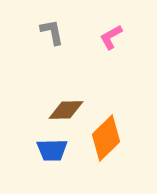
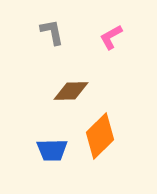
brown diamond: moved 5 px right, 19 px up
orange diamond: moved 6 px left, 2 px up
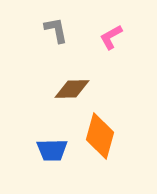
gray L-shape: moved 4 px right, 2 px up
brown diamond: moved 1 px right, 2 px up
orange diamond: rotated 30 degrees counterclockwise
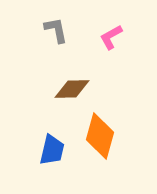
blue trapezoid: rotated 76 degrees counterclockwise
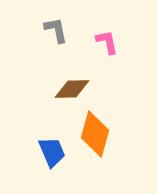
pink L-shape: moved 4 px left, 5 px down; rotated 108 degrees clockwise
orange diamond: moved 5 px left, 2 px up
blue trapezoid: moved 2 px down; rotated 36 degrees counterclockwise
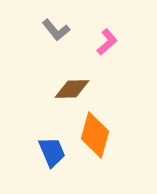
gray L-shape: rotated 152 degrees clockwise
pink L-shape: rotated 60 degrees clockwise
orange diamond: moved 1 px down
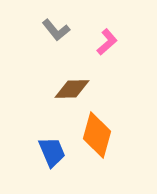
orange diamond: moved 2 px right
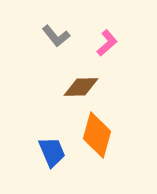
gray L-shape: moved 6 px down
pink L-shape: moved 1 px down
brown diamond: moved 9 px right, 2 px up
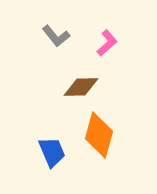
orange diamond: moved 2 px right
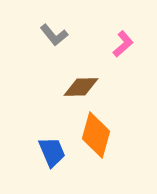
gray L-shape: moved 2 px left, 1 px up
pink L-shape: moved 16 px right, 1 px down
orange diamond: moved 3 px left
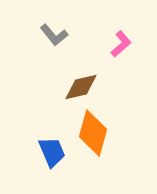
pink L-shape: moved 2 px left
brown diamond: rotated 12 degrees counterclockwise
orange diamond: moved 3 px left, 2 px up
